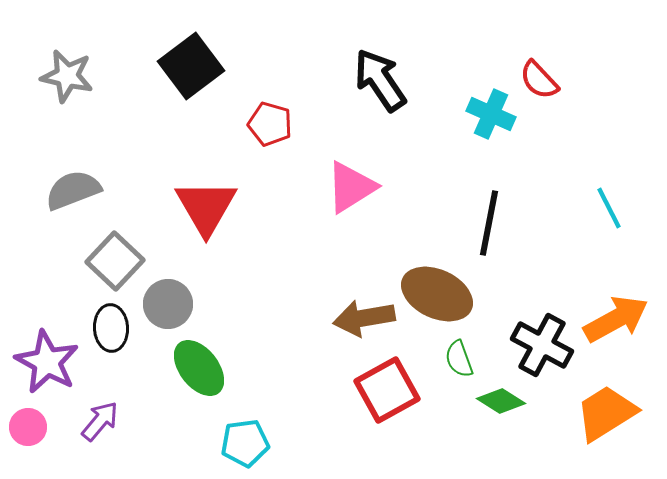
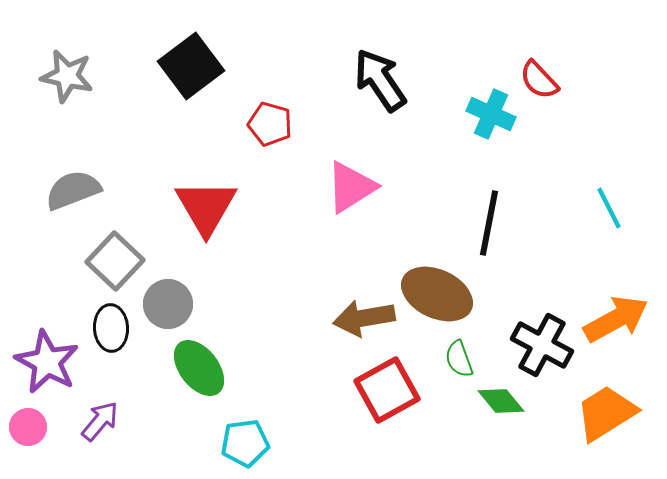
green diamond: rotated 18 degrees clockwise
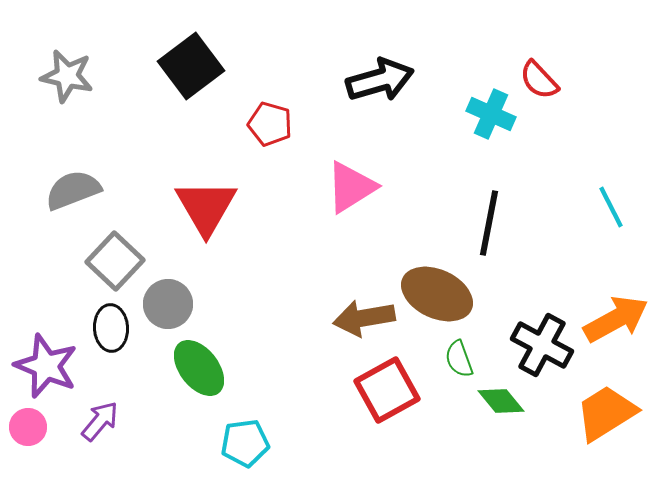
black arrow: rotated 108 degrees clockwise
cyan line: moved 2 px right, 1 px up
purple star: moved 1 px left, 4 px down; rotated 6 degrees counterclockwise
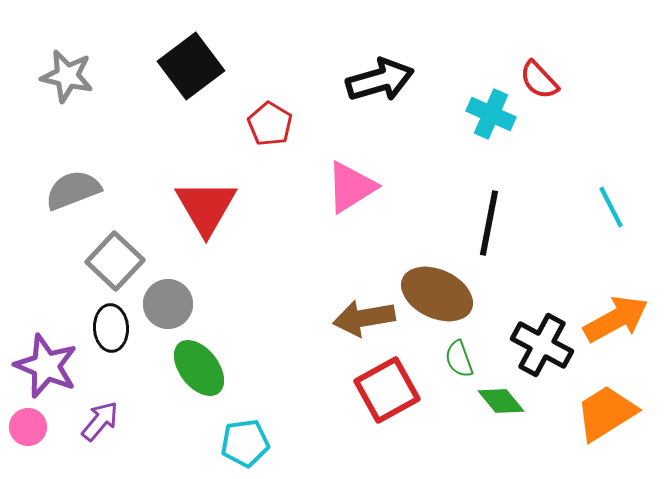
red pentagon: rotated 15 degrees clockwise
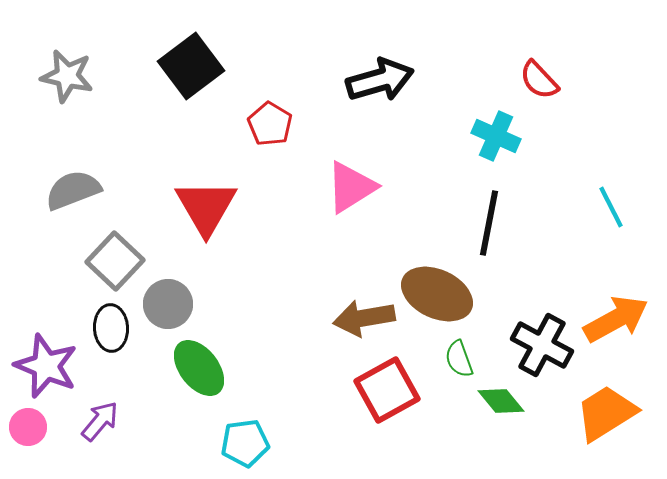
cyan cross: moved 5 px right, 22 px down
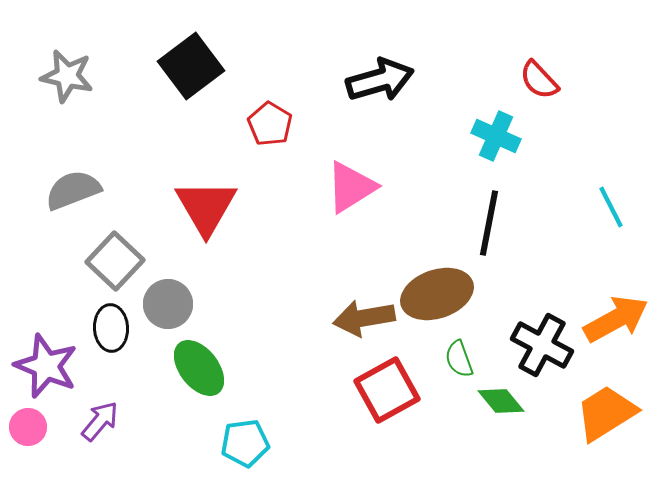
brown ellipse: rotated 44 degrees counterclockwise
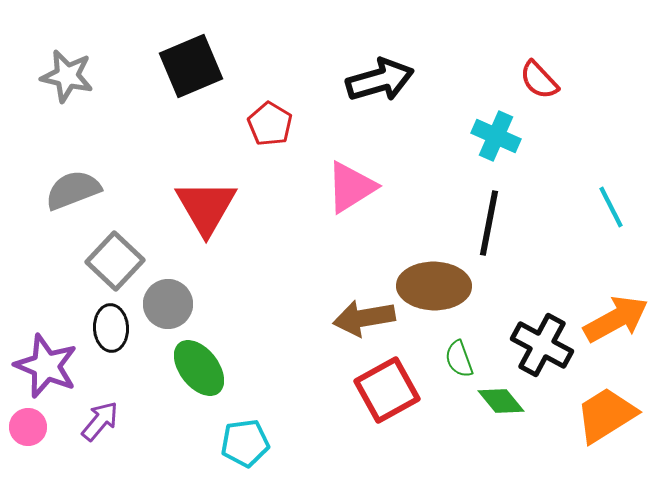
black square: rotated 14 degrees clockwise
brown ellipse: moved 3 px left, 8 px up; rotated 20 degrees clockwise
orange trapezoid: moved 2 px down
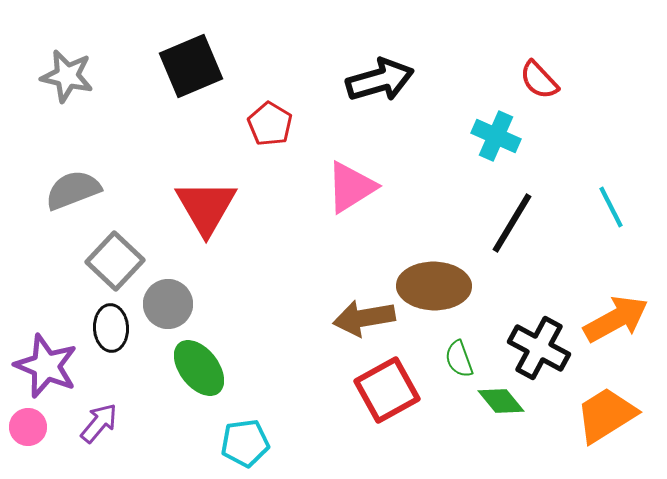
black line: moved 23 px right; rotated 20 degrees clockwise
black cross: moved 3 px left, 3 px down
purple arrow: moved 1 px left, 2 px down
